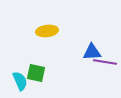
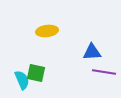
purple line: moved 1 px left, 10 px down
cyan semicircle: moved 2 px right, 1 px up
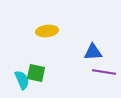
blue triangle: moved 1 px right
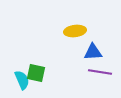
yellow ellipse: moved 28 px right
purple line: moved 4 px left
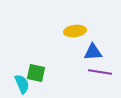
cyan semicircle: moved 4 px down
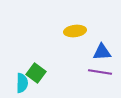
blue triangle: moved 9 px right
green square: rotated 24 degrees clockwise
cyan semicircle: moved 1 px up; rotated 24 degrees clockwise
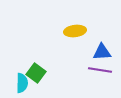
purple line: moved 2 px up
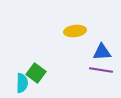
purple line: moved 1 px right
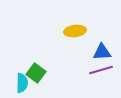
purple line: rotated 25 degrees counterclockwise
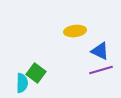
blue triangle: moved 2 px left, 1 px up; rotated 30 degrees clockwise
